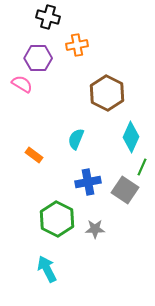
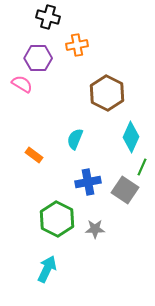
cyan semicircle: moved 1 px left
cyan arrow: rotated 52 degrees clockwise
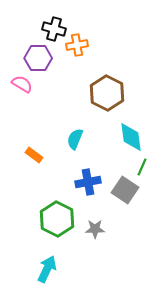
black cross: moved 6 px right, 12 px down
cyan diamond: rotated 32 degrees counterclockwise
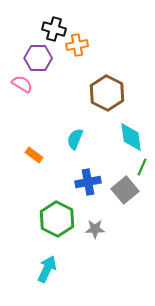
gray square: rotated 16 degrees clockwise
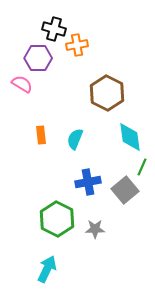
cyan diamond: moved 1 px left
orange rectangle: moved 7 px right, 20 px up; rotated 48 degrees clockwise
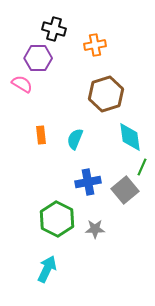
orange cross: moved 18 px right
brown hexagon: moved 1 px left, 1 px down; rotated 16 degrees clockwise
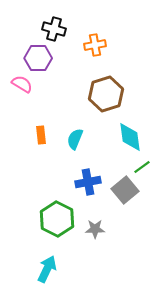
green line: rotated 30 degrees clockwise
